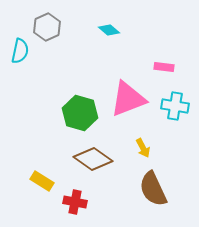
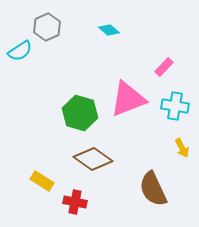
cyan semicircle: rotated 45 degrees clockwise
pink rectangle: rotated 54 degrees counterclockwise
yellow arrow: moved 39 px right
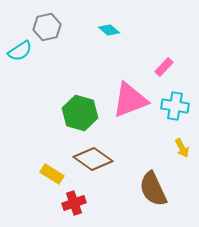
gray hexagon: rotated 12 degrees clockwise
pink triangle: moved 2 px right, 1 px down
yellow rectangle: moved 10 px right, 7 px up
red cross: moved 1 px left, 1 px down; rotated 30 degrees counterclockwise
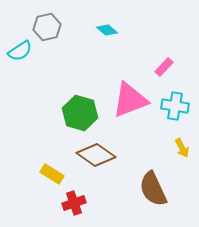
cyan diamond: moved 2 px left
brown diamond: moved 3 px right, 4 px up
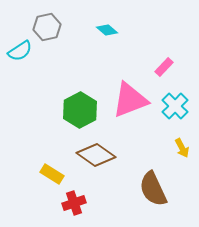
cyan cross: rotated 36 degrees clockwise
green hexagon: moved 3 px up; rotated 16 degrees clockwise
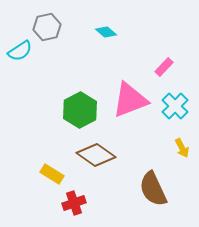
cyan diamond: moved 1 px left, 2 px down
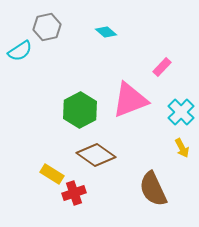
pink rectangle: moved 2 px left
cyan cross: moved 6 px right, 6 px down
red cross: moved 10 px up
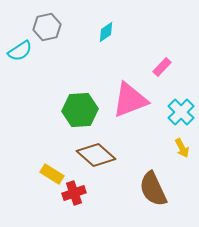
cyan diamond: rotated 75 degrees counterclockwise
green hexagon: rotated 24 degrees clockwise
brown diamond: rotated 6 degrees clockwise
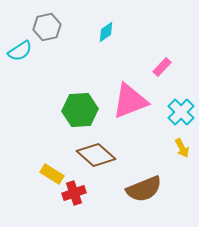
pink triangle: moved 1 px down
brown semicircle: moved 9 px left; rotated 87 degrees counterclockwise
